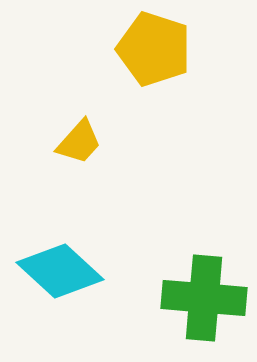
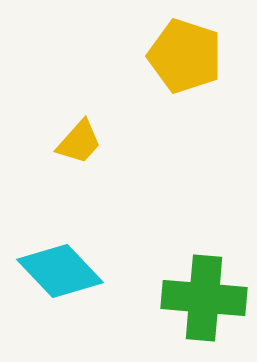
yellow pentagon: moved 31 px right, 7 px down
cyan diamond: rotated 4 degrees clockwise
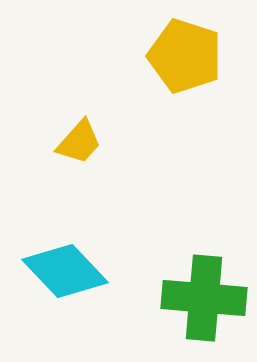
cyan diamond: moved 5 px right
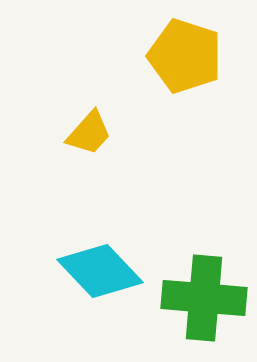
yellow trapezoid: moved 10 px right, 9 px up
cyan diamond: moved 35 px right
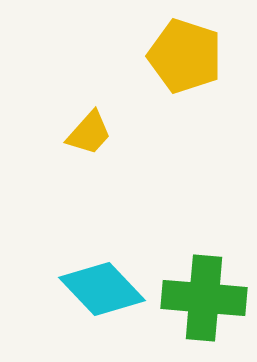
cyan diamond: moved 2 px right, 18 px down
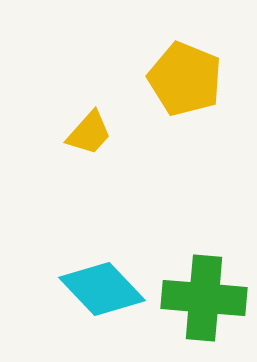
yellow pentagon: moved 23 px down; rotated 4 degrees clockwise
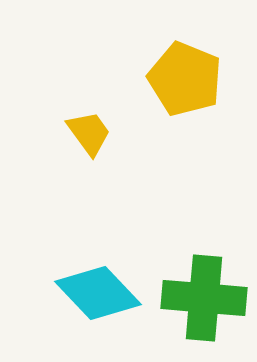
yellow trapezoid: rotated 78 degrees counterclockwise
cyan diamond: moved 4 px left, 4 px down
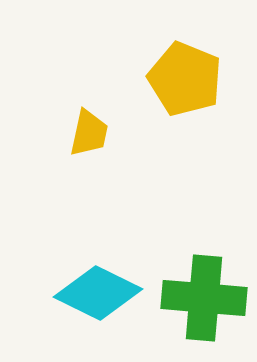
yellow trapezoid: rotated 48 degrees clockwise
cyan diamond: rotated 20 degrees counterclockwise
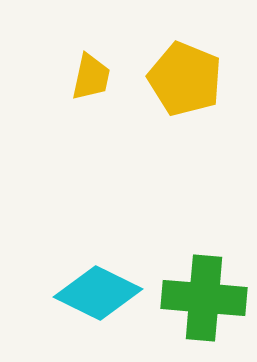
yellow trapezoid: moved 2 px right, 56 px up
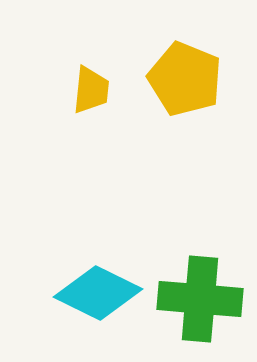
yellow trapezoid: moved 13 px down; rotated 6 degrees counterclockwise
green cross: moved 4 px left, 1 px down
